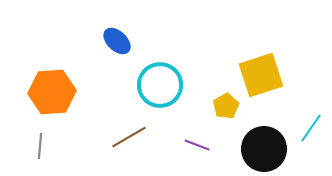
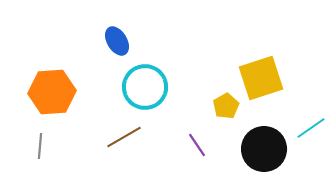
blue ellipse: rotated 16 degrees clockwise
yellow square: moved 3 px down
cyan circle: moved 15 px left, 2 px down
cyan line: rotated 20 degrees clockwise
brown line: moved 5 px left
purple line: rotated 35 degrees clockwise
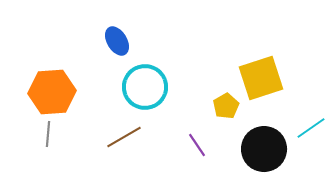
gray line: moved 8 px right, 12 px up
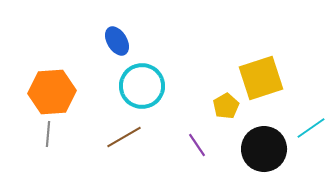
cyan circle: moved 3 px left, 1 px up
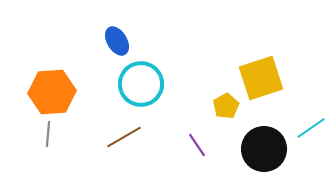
cyan circle: moved 1 px left, 2 px up
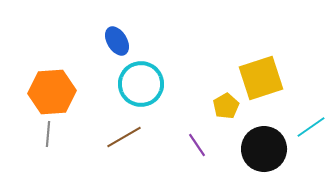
cyan line: moved 1 px up
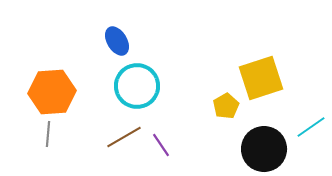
cyan circle: moved 4 px left, 2 px down
purple line: moved 36 px left
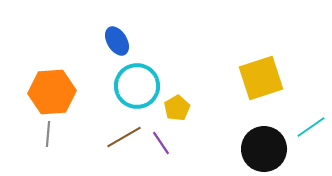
yellow pentagon: moved 49 px left, 2 px down
purple line: moved 2 px up
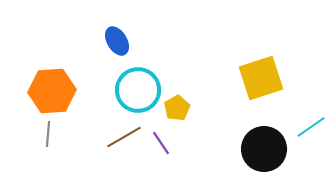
cyan circle: moved 1 px right, 4 px down
orange hexagon: moved 1 px up
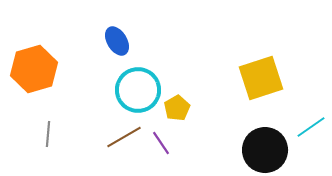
orange hexagon: moved 18 px left, 22 px up; rotated 12 degrees counterclockwise
black circle: moved 1 px right, 1 px down
